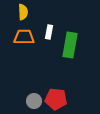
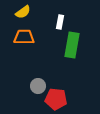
yellow semicircle: rotated 56 degrees clockwise
white rectangle: moved 11 px right, 10 px up
green rectangle: moved 2 px right
gray circle: moved 4 px right, 15 px up
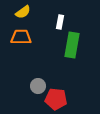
orange trapezoid: moved 3 px left
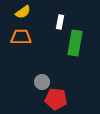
green rectangle: moved 3 px right, 2 px up
gray circle: moved 4 px right, 4 px up
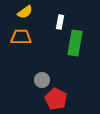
yellow semicircle: moved 2 px right
gray circle: moved 2 px up
red pentagon: rotated 20 degrees clockwise
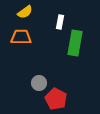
gray circle: moved 3 px left, 3 px down
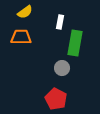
gray circle: moved 23 px right, 15 px up
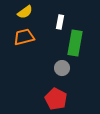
orange trapezoid: moved 3 px right; rotated 15 degrees counterclockwise
